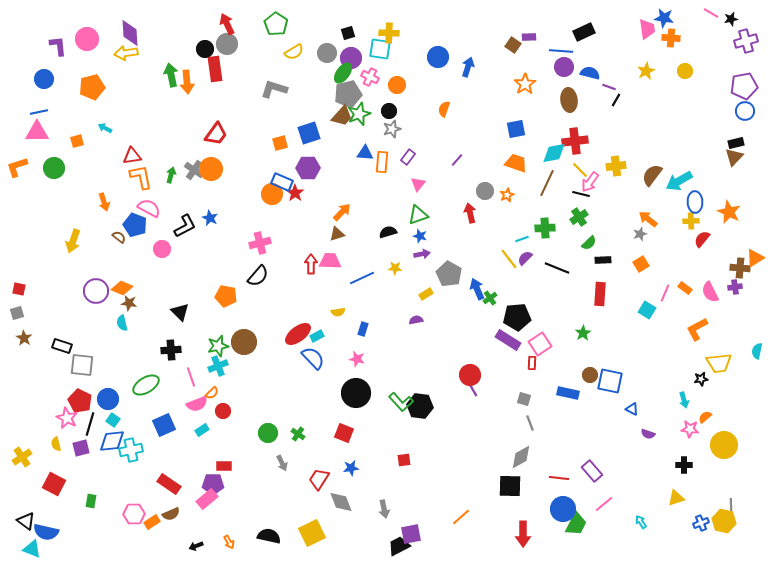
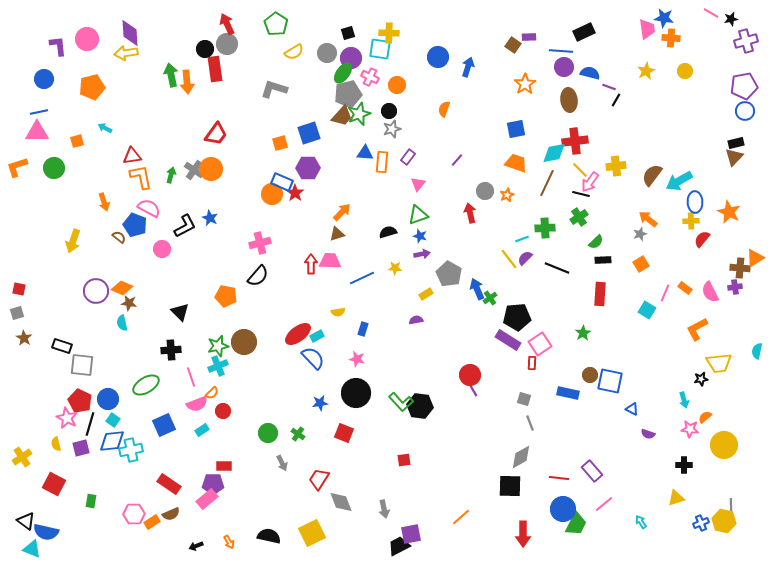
green semicircle at (589, 243): moved 7 px right, 1 px up
blue star at (351, 468): moved 31 px left, 65 px up
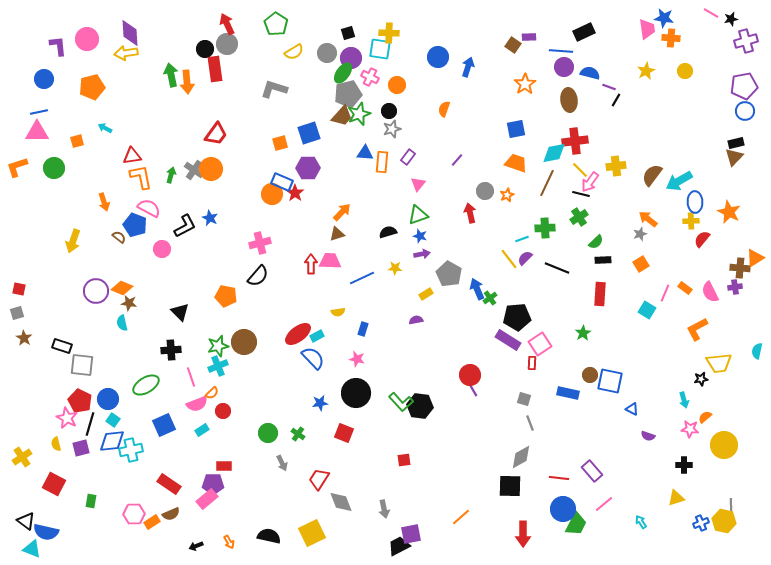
purple semicircle at (648, 434): moved 2 px down
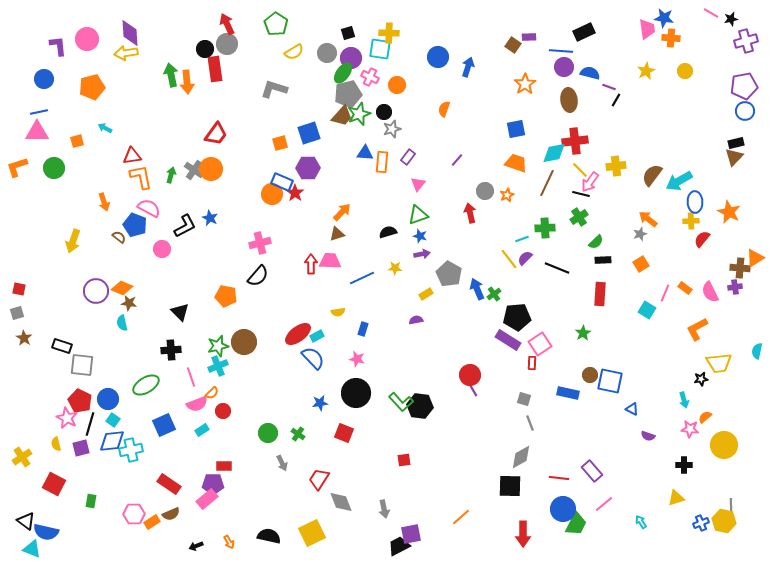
black circle at (389, 111): moved 5 px left, 1 px down
green cross at (490, 298): moved 4 px right, 4 px up
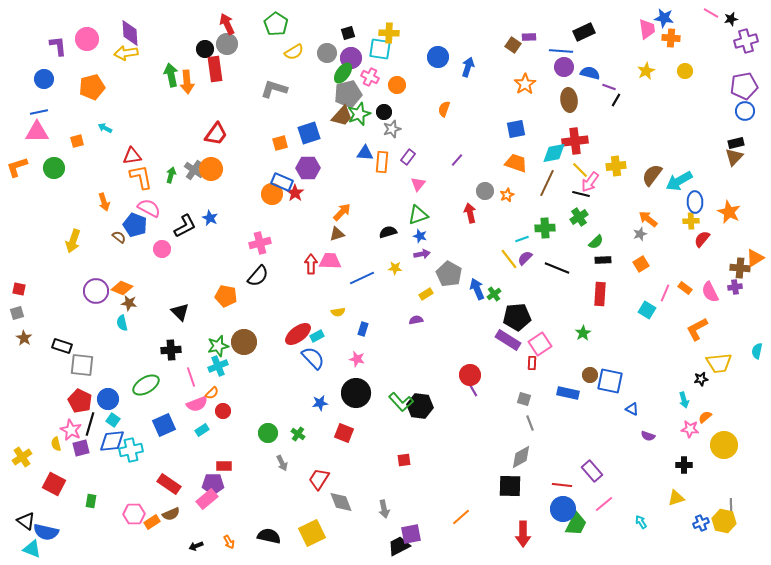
pink star at (67, 418): moved 4 px right, 12 px down
red line at (559, 478): moved 3 px right, 7 px down
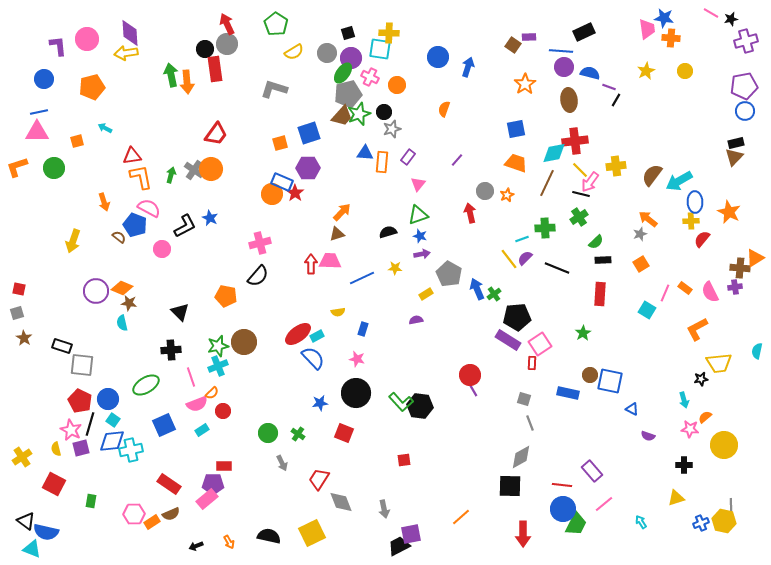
yellow semicircle at (56, 444): moved 5 px down
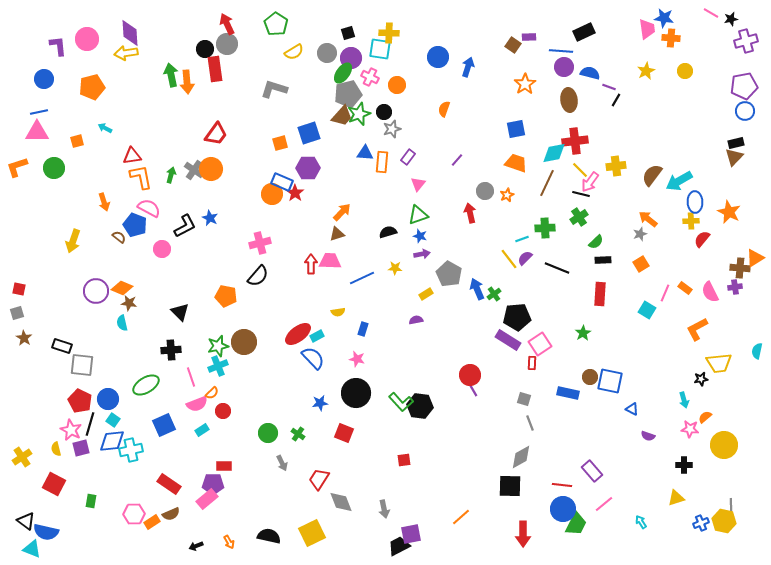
brown circle at (590, 375): moved 2 px down
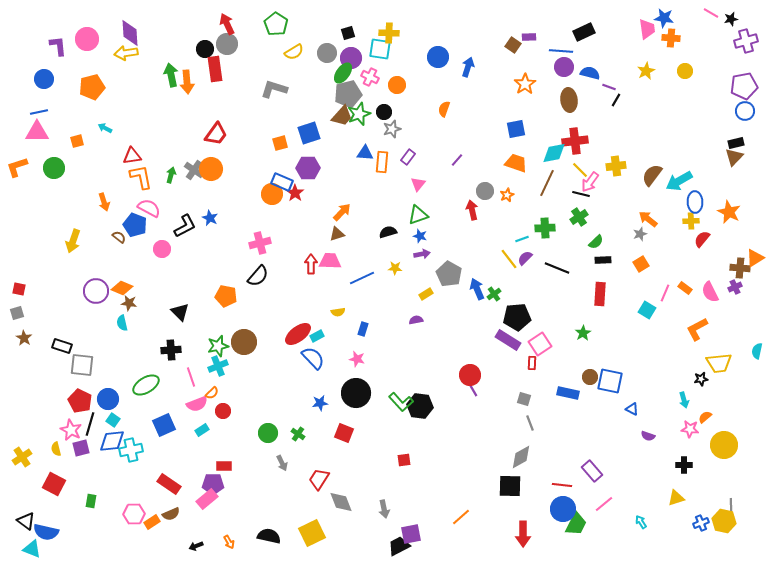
red arrow at (470, 213): moved 2 px right, 3 px up
purple cross at (735, 287): rotated 16 degrees counterclockwise
